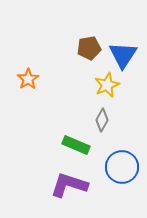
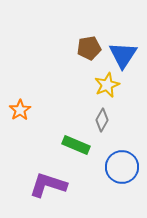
orange star: moved 8 px left, 31 px down
purple L-shape: moved 21 px left
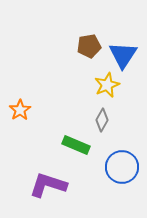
brown pentagon: moved 2 px up
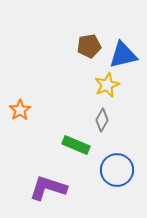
blue triangle: rotated 44 degrees clockwise
blue circle: moved 5 px left, 3 px down
purple L-shape: moved 3 px down
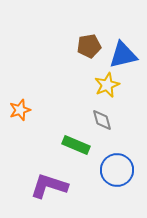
orange star: rotated 15 degrees clockwise
gray diamond: rotated 45 degrees counterclockwise
purple L-shape: moved 1 px right, 2 px up
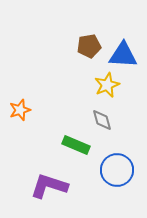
blue triangle: rotated 16 degrees clockwise
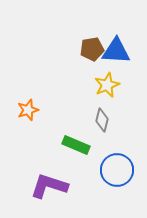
brown pentagon: moved 3 px right, 3 px down
blue triangle: moved 7 px left, 4 px up
orange star: moved 8 px right
gray diamond: rotated 30 degrees clockwise
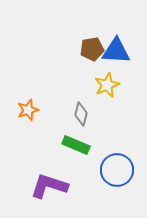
gray diamond: moved 21 px left, 6 px up
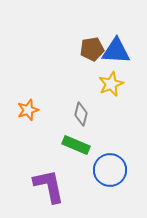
yellow star: moved 4 px right, 1 px up
blue circle: moved 7 px left
purple L-shape: rotated 60 degrees clockwise
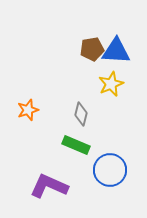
purple L-shape: rotated 54 degrees counterclockwise
